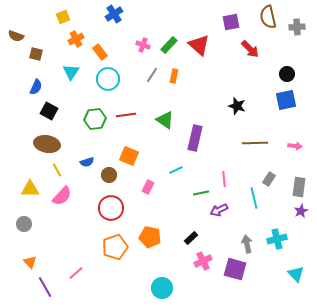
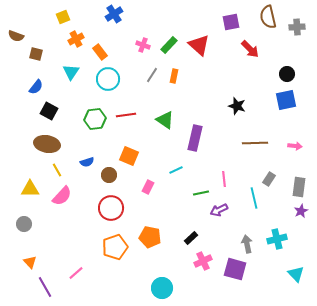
blue semicircle at (36, 87): rotated 14 degrees clockwise
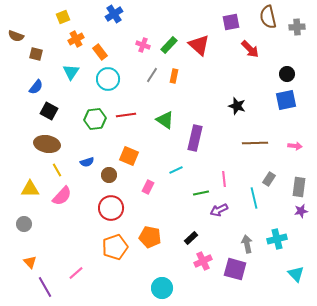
purple star at (301, 211): rotated 16 degrees clockwise
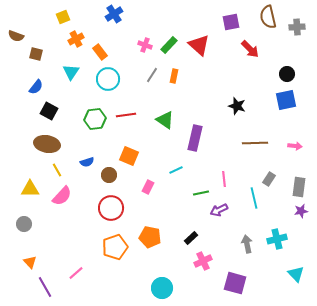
pink cross at (143, 45): moved 2 px right
purple square at (235, 269): moved 14 px down
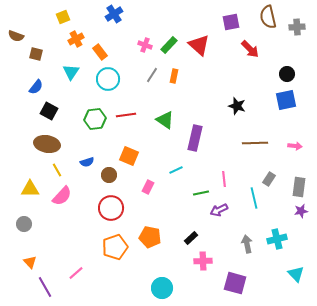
pink cross at (203, 261): rotated 24 degrees clockwise
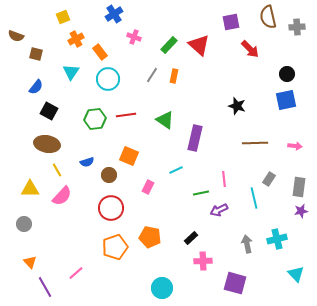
pink cross at (145, 45): moved 11 px left, 8 px up
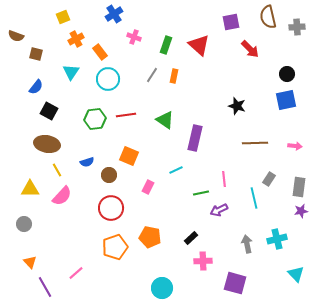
green rectangle at (169, 45): moved 3 px left; rotated 24 degrees counterclockwise
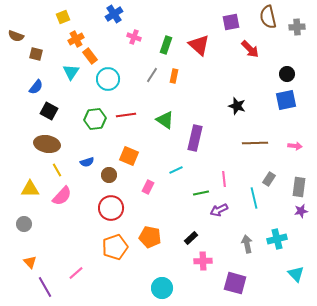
orange rectangle at (100, 52): moved 10 px left, 4 px down
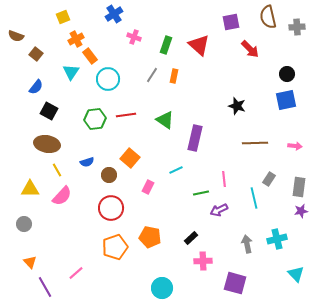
brown square at (36, 54): rotated 24 degrees clockwise
orange square at (129, 156): moved 1 px right, 2 px down; rotated 18 degrees clockwise
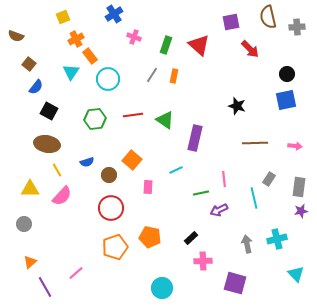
brown square at (36, 54): moved 7 px left, 10 px down
red line at (126, 115): moved 7 px right
orange square at (130, 158): moved 2 px right, 2 px down
pink rectangle at (148, 187): rotated 24 degrees counterclockwise
orange triangle at (30, 262): rotated 32 degrees clockwise
